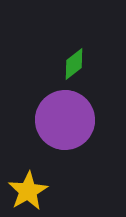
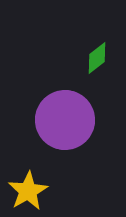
green diamond: moved 23 px right, 6 px up
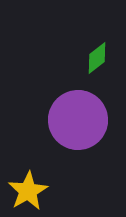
purple circle: moved 13 px right
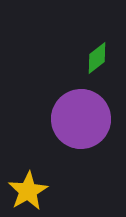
purple circle: moved 3 px right, 1 px up
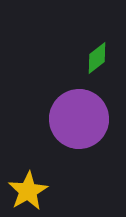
purple circle: moved 2 px left
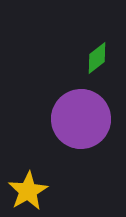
purple circle: moved 2 px right
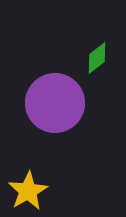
purple circle: moved 26 px left, 16 px up
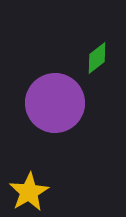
yellow star: moved 1 px right, 1 px down
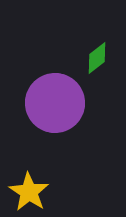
yellow star: rotated 9 degrees counterclockwise
